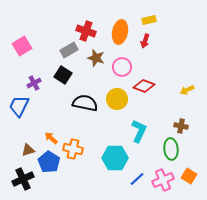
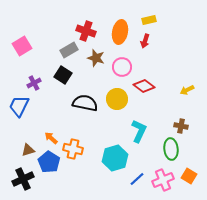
red diamond: rotated 15 degrees clockwise
cyan hexagon: rotated 15 degrees counterclockwise
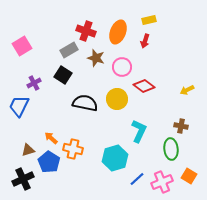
orange ellipse: moved 2 px left; rotated 10 degrees clockwise
pink cross: moved 1 px left, 2 px down
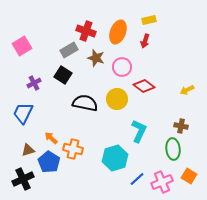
blue trapezoid: moved 4 px right, 7 px down
green ellipse: moved 2 px right
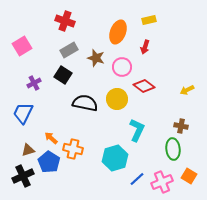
red cross: moved 21 px left, 10 px up
red arrow: moved 6 px down
cyan L-shape: moved 2 px left, 1 px up
black cross: moved 3 px up
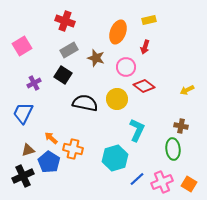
pink circle: moved 4 px right
orange square: moved 8 px down
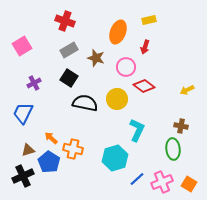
black square: moved 6 px right, 3 px down
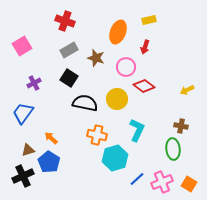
blue trapezoid: rotated 10 degrees clockwise
orange cross: moved 24 px right, 14 px up
